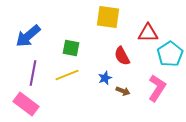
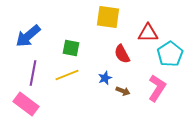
red semicircle: moved 2 px up
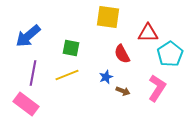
blue star: moved 1 px right, 1 px up
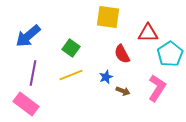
green square: rotated 24 degrees clockwise
yellow line: moved 4 px right
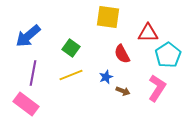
cyan pentagon: moved 2 px left, 1 px down
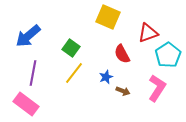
yellow square: rotated 15 degrees clockwise
red triangle: rotated 20 degrees counterclockwise
yellow line: moved 3 px right, 2 px up; rotated 30 degrees counterclockwise
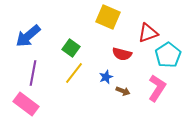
red semicircle: rotated 48 degrees counterclockwise
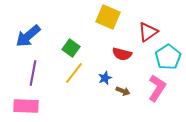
red triangle: moved 1 px up; rotated 15 degrees counterclockwise
cyan pentagon: moved 2 px down
blue star: moved 1 px left, 1 px down
pink rectangle: moved 2 px down; rotated 35 degrees counterclockwise
